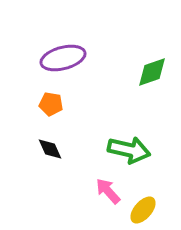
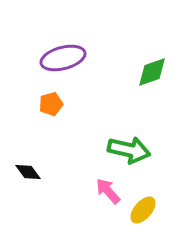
orange pentagon: rotated 25 degrees counterclockwise
black diamond: moved 22 px left, 23 px down; rotated 12 degrees counterclockwise
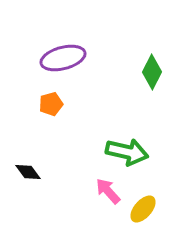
green diamond: rotated 44 degrees counterclockwise
green arrow: moved 2 px left, 2 px down
yellow ellipse: moved 1 px up
